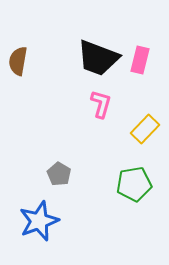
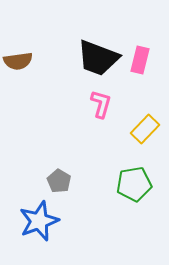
brown semicircle: rotated 108 degrees counterclockwise
gray pentagon: moved 7 px down
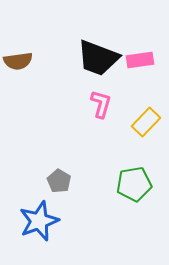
pink rectangle: rotated 68 degrees clockwise
yellow rectangle: moved 1 px right, 7 px up
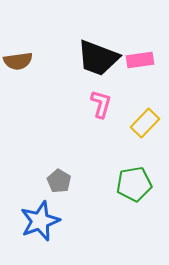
yellow rectangle: moved 1 px left, 1 px down
blue star: moved 1 px right
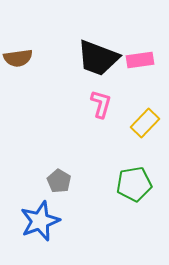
brown semicircle: moved 3 px up
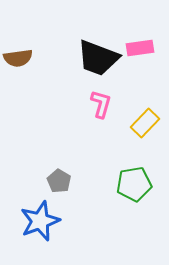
pink rectangle: moved 12 px up
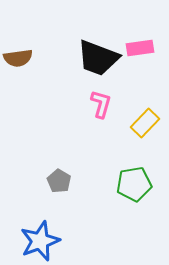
blue star: moved 20 px down
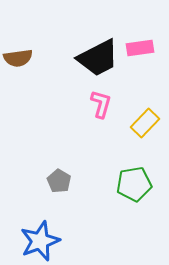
black trapezoid: rotated 48 degrees counterclockwise
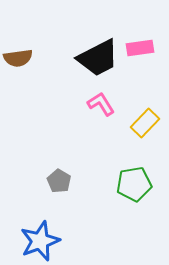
pink L-shape: rotated 48 degrees counterclockwise
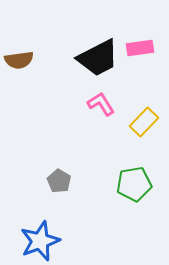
brown semicircle: moved 1 px right, 2 px down
yellow rectangle: moved 1 px left, 1 px up
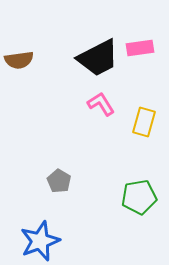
yellow rectangle: rotated 28 degrees counterclockwise
green pentagon: moved 5 px right, 13 px down
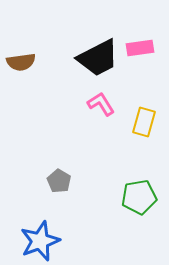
brown semicircle: moved 2 px right, 2 px down
